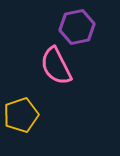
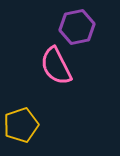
yellow pentagon: moved 10 px down
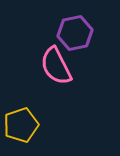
purple hexagon: moved 2 px left, 6 px down
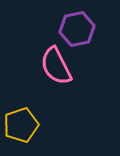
purple hexagon: moved 2 px right, 4 px up
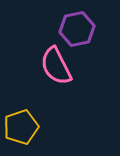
yellow pentagon: moved 2 px down
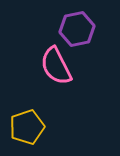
yellow pentagon: moved 6 px right
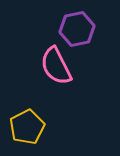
yellow pentagon: rotated 8 degrees counterclockwise
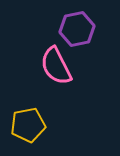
yellow pentagon: moved 1 px right, 2 px up; rotated 16 degrees clockwise
